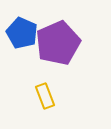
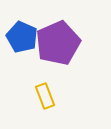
blue pentagon: moved 4 px down
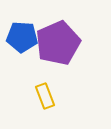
blue pentagon: rotated 20 degrees counterclockwise
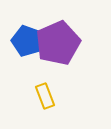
blue pentagon: moved 5 px right, 4 px down; rotated 16 degrees clockwise
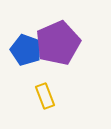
blue pentagon: moved 1 px left, 9 px down
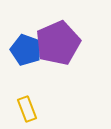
yellow rectangle: moved 18 px left, 13 px down
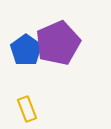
blue pentagon: rotated 16 degrees clockwise
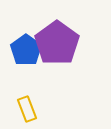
purple pentagon: moved 1 px left; rotated 12 degrees counterclockwise
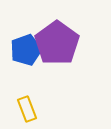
blue pentagon: rotated 16 degrees clockwise
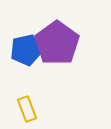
blue pentagon: rotated 8 degrees clockwise
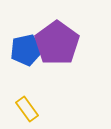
yellow rectangle: rotated 15 degrees counterclockwise
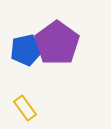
yellow rectangle: moved 2 px left, 1 px up
